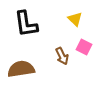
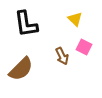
brown semicircle: rotated 144 degrees clockwise
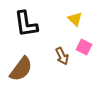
brown semicircle: rotated 8 degrees counterclockwise
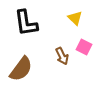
yellow triangle: moved 1 px up
black L-shape: moved 1 px up
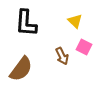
yellow triangle: moved 3 px down
black L-shape: rotated 12 degrees clockwise
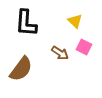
brown arrow: moved 2 px left, 3 px up; rotated 30 degrees counterclockwise
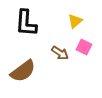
yellow triangle: rotated 35 degrees clockwise
brown semicircle: moved 2 px right, 2 px down; rotated 16 degrees clockwise
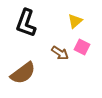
black L-shape: rotated 16 degrees clockwise
pink square: moved 2 px left
brown semicircle: moved 2 px down
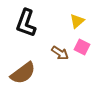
yellow triangle: moved 2 px right
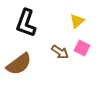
pink square: moved 1 px down
brown arrow: moved 1 px up
brown semicircle: moved 4 px left, 9 px up
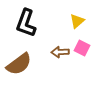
brown arrow: rotated 144 degrees clockwise
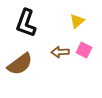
pink square: moved 2 px right, 2 px down
brown semicircle: moved 1 px right
